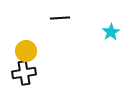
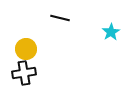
black line: rotated 18 degrees clockwise
yellow circle: moved 2 px up
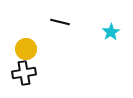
black line: moved 4 px down
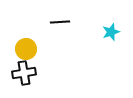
black line: rotated 18 degrees counterclockwise
cyan star: rotated 12 degrees clockwise
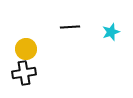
black line: moved 10 px right, 5 px down
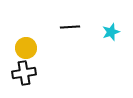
yellow circle: moved 1 px up
